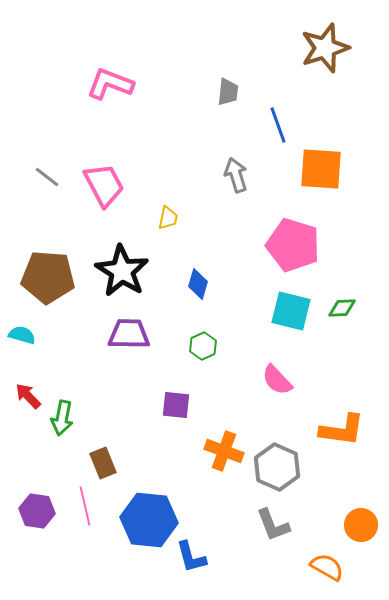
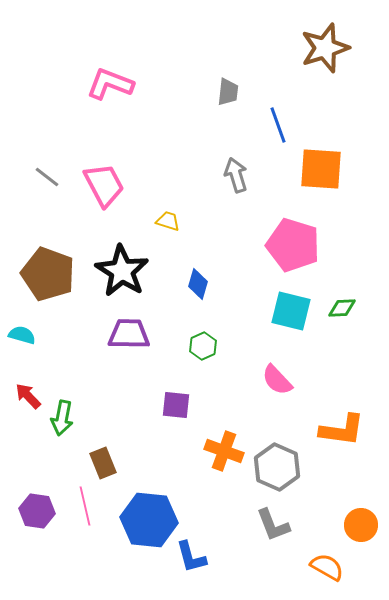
yellow trapezoid: moved 3 px down; rotated 85 degrees counterclockwise
brown pentagon: moved 3 px up; rotated 16 degrees clockwise
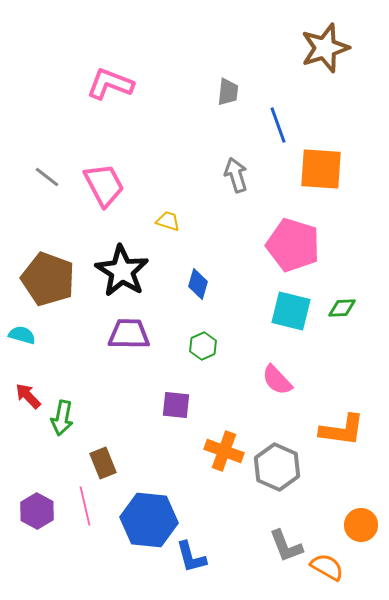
brown pentagon: moved 5 px down
purple hexagon: rotated 20 degrees clockwise
gray L-shape: moved 13 px right, 21 px down
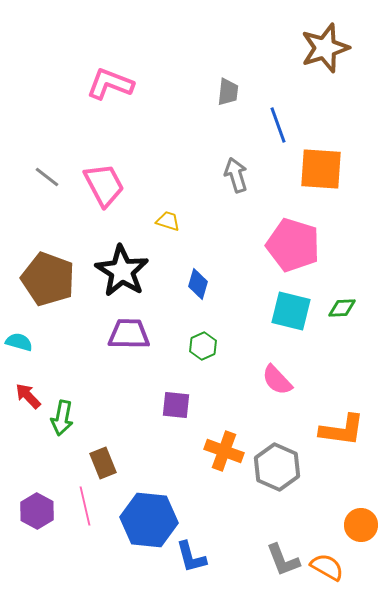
cyan semicircle: moved 3 px left, 7 px down
gray L-shape: moved 3 px left, 14 px down
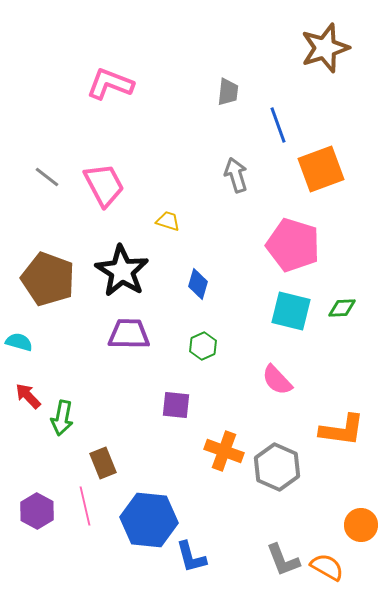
orange square: rotated 24 degrees counterclockwise
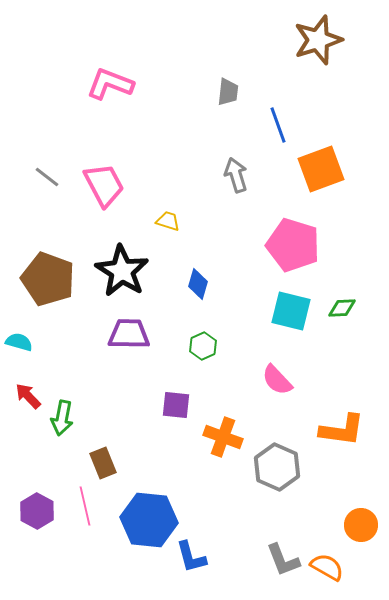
brown star: moved 7 px left, 8 px up
orange cross: moved 1 px left, 14 px up
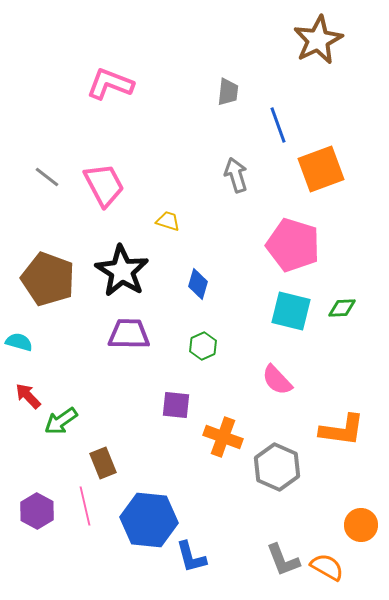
brown star: rotated 9 degrees counterclockwise
green arrow: moved 1 px left, 3 px down; rotated 44 degrees clockwise
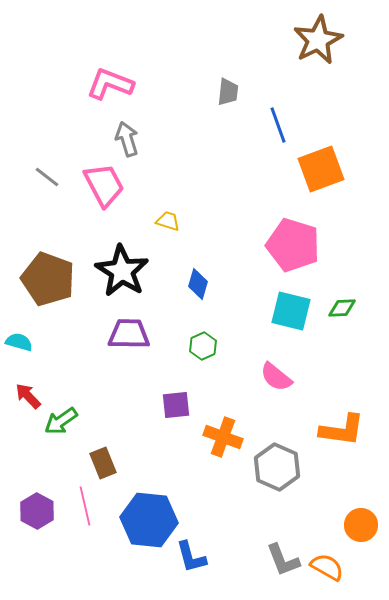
gray arrow: moved 109 px left, 36 px up
pink semicircle: moved 1 px left, 3 px up; rotated 8 degrees counterclockwise
purple square: rotated 12 degrees counterclockwise
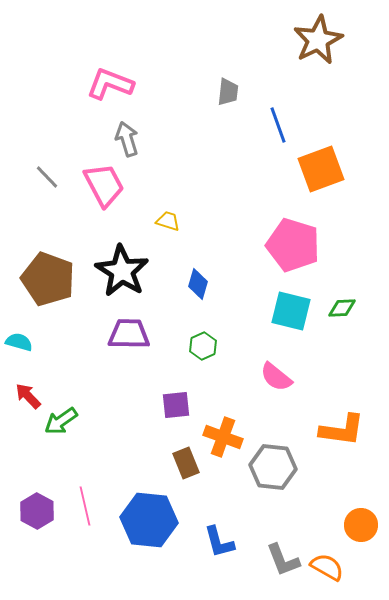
gray line: rotated 8 degrees clockwise
brown rectangle: moved 83 px right
gray hexagon: moved 4 px left; rotated 18 degrees counterclockwise
blue L-shape: moved 28 px right, 15 px up
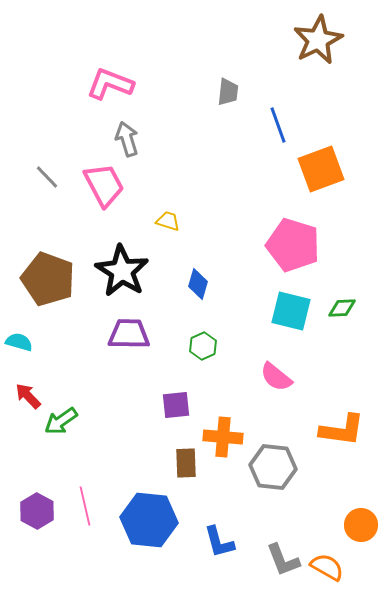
orange cross: rotated 15 degrees counterclockwise
brown rectangle: rotated 20 degrees clockwise
